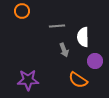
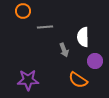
orange circle: moved 1 px right
gray line: moved 12 px left, 1 px down
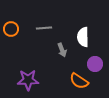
orange circle: moved 12 px left, 18 px down
gray line: moved 1 px left, 1 px down
gray arrow: moved 2 px left
purple circle: moved 3 px down
orange semicircle: moved 1 px right, 1 px down
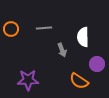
purple circle: moved 2 px right
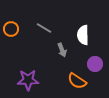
gray line: rotated 35 degrees clockwise
white semicircle: moved 2 px up
purple circle: moved 2 px left
orange semicircle: moved 2 px left
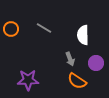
gray arrow: moved 8 px right, 9 px down
purple circle: moved 1 px right, 1 px up
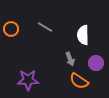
gray line: moved 1 px right, 1 px up
orange semicircle: moved 2 px right
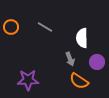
orange circle: moved 2 px up
white semicircle: moved 1 px left, 3 px down
purple circle: moved 1 px right, 1 px up
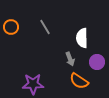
gray line: rotated 28 degrees clockwise
purple star: moved 5 px right, 4 px down
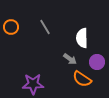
gray arrow: rotated 32 degrees counterclockwise
orange semicircle: moved 3 px right, 2 px up
